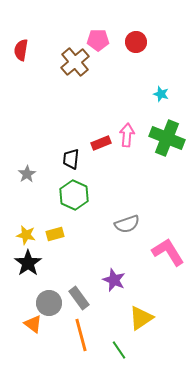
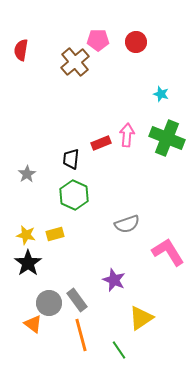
gray rectangle: moved 2 px left, 2 px down
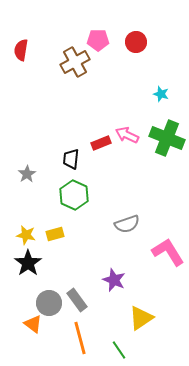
brown cross: rotated 12 degrees clockwise
pink arrow: rotated 70 degrees counterclockwise
orange line: moved 1 px left, 3 px down
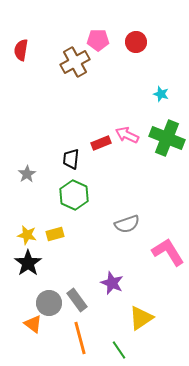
yellow star: moved 1 px right
purple star: moved 2 px left, 3 px down
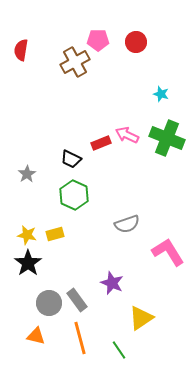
black trapezoid: rotated 70 degrees counterclockwise
orange triangle: moved 3 px right, 12 px down; rotated 24 degrees counterclockwise
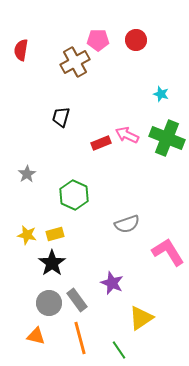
red circle: moved 2 px up
black trapezoid: moved 10 px left, 42 px up; rotated 80 degrees clockwise
black star: moved 24 px right
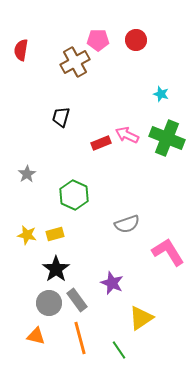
black star: moved 4 px right, 6 px down
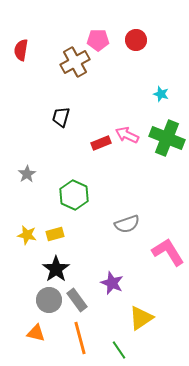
gray circle: moved 3 px up
orange triangle: moved 3 px up
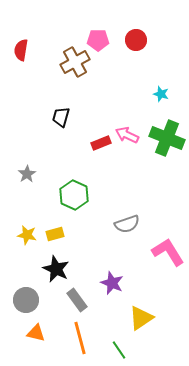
black star: rotated 12 degrees counterclockwise
gray circle: moved 23 px left
